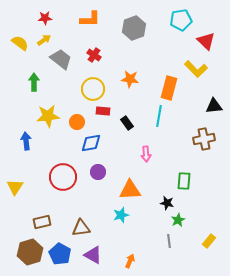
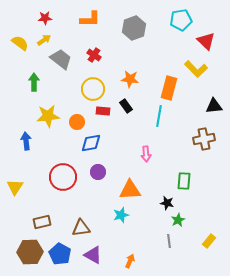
black rectangle: moved 1 px left, 17 px up
brown hexagon: rotated 15 degrees clockwise
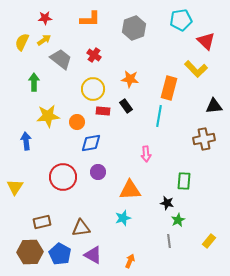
yellow semicircle: moved 2 px right, 1 px up; rotated 102 degrees counterclockwise
cyan star: moved 2 px right, 3 px down
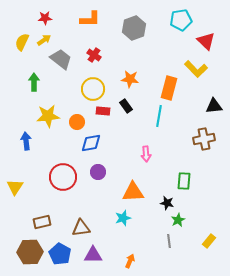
orange triangle: moved 3 px right, 2 px down
purple triangle: rotated 30 degrees counterclockwise
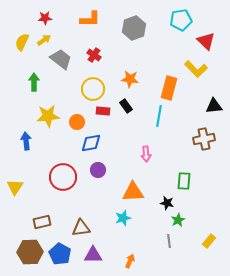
purple circle: moved 2 px up
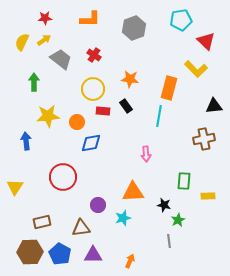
purple circle: moved 35 px down
black star: moved 3 px left, 2 px down
yellow rectangle: moved 1 px left, 45 px up; rotated 48 degrees clockwise
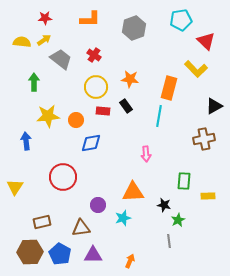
yellow semicircle: rotated 72 degrees clockwise
yellow circle: moved 3 px right, 2 px up
black triangle: rotated 24 degrees counterclockwise
orange circle: moved 1 px left, 2 px up
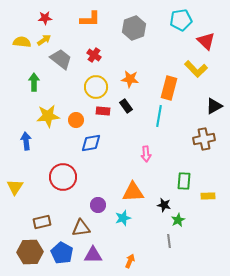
blue pentagon: moved 2 px right, 1 px up
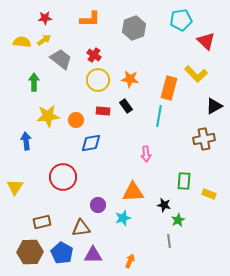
yellow L-shape: moved 5 px down
yellow circle: moved 2 px right, 7 px up
yellow rectangle: moved 1 px right, 2 px up; rotated 24 degrees clockwise
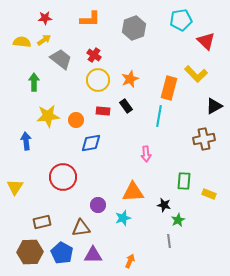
orange star: rotated 30 degrees counterclockwise
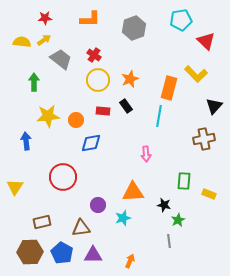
black triangle: rotated 18 degrees counterclockwise
